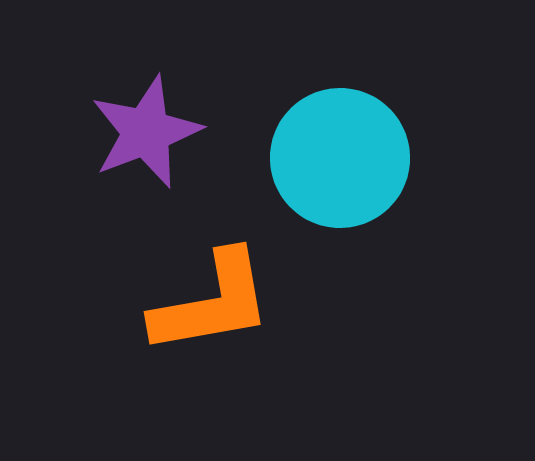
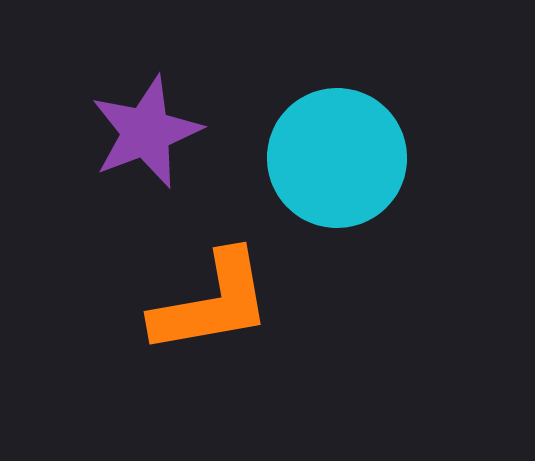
cyan circle: moved 3 px left
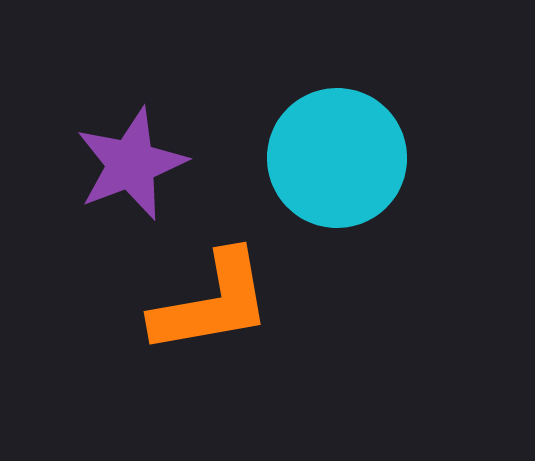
purple star: moved 15 px left, 32 px down
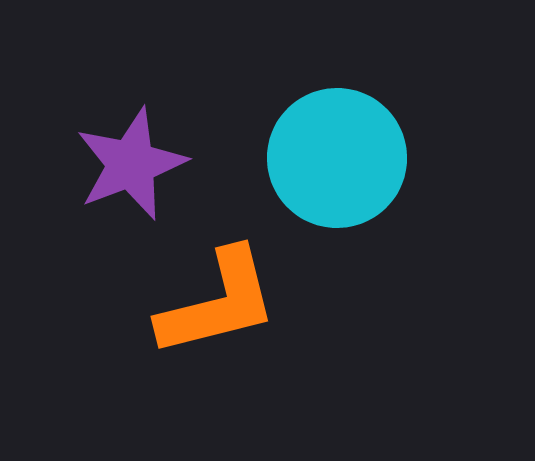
orange L-shape: moved 6 px right; rotated 4 degrees counterclockwise
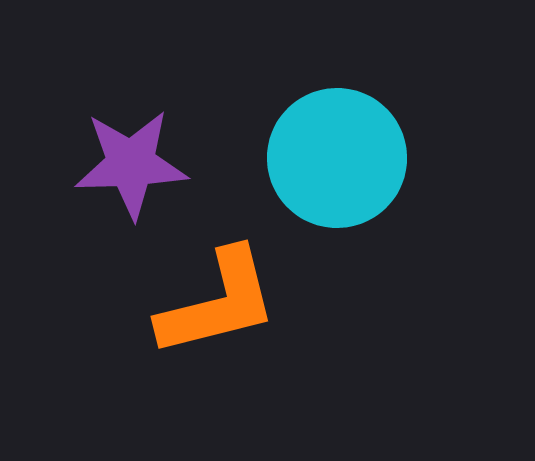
purple star: rotated 19 degrees clockwise
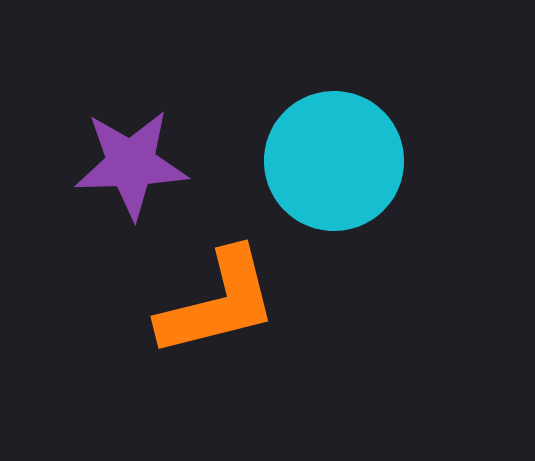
cyan circle: moved 3 px left, 3 px down
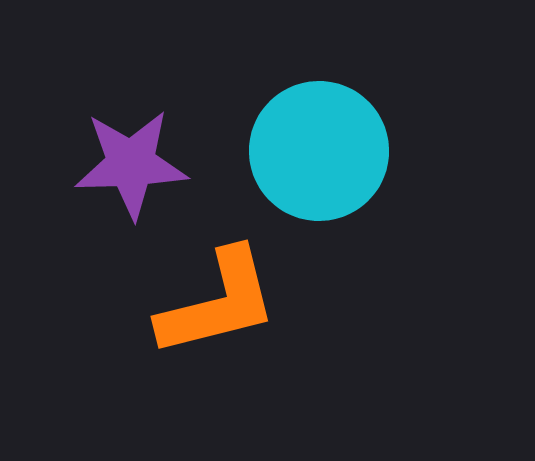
cyan circle: moved 15 px left, 10 px up
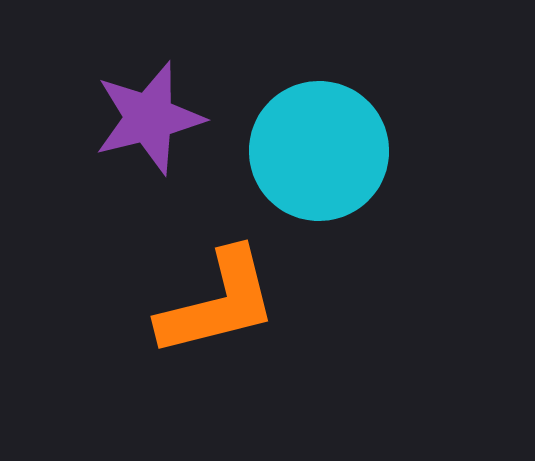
purple star: moved 18 px right, 46 px up; rotated 12 degrees counterclockwise
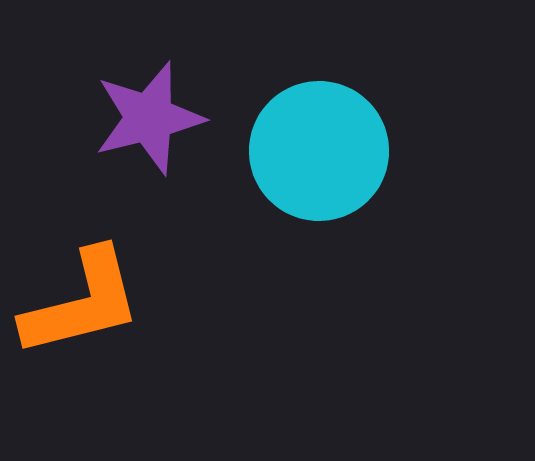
orange L-shape: moved 136 px left
